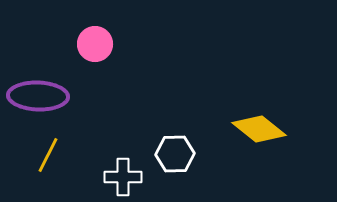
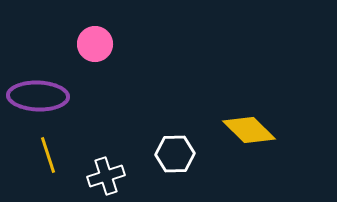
yellow diamond: moved 10 px left, 1 px down; rotated 6 degrees clockwise
yellow line: rotated 45 degrees counterclockwise
white cross: moved 17 px left, 1 px up; rotated 18 degrees counterclockwise
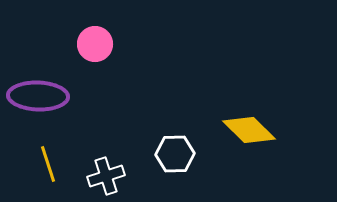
yellow line: moved 9 px down
